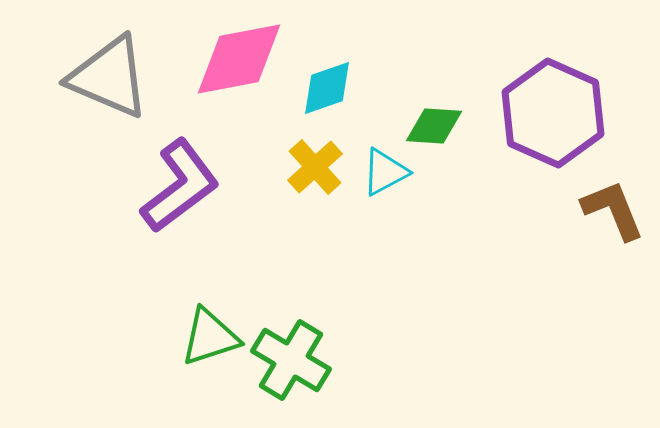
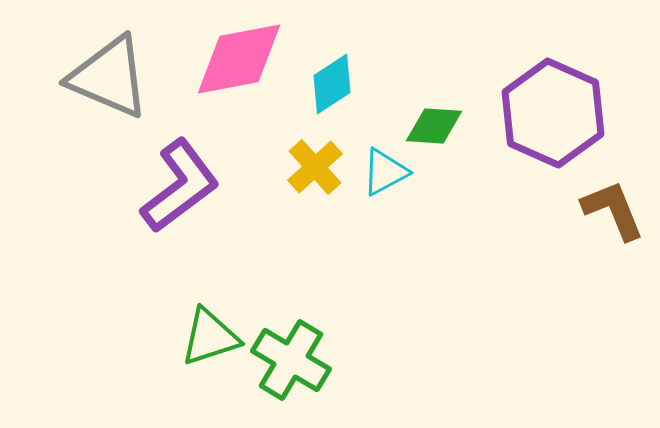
cyan diamond: moved 5 px right, 4 px up; rotated 14 degrees counterclockwise
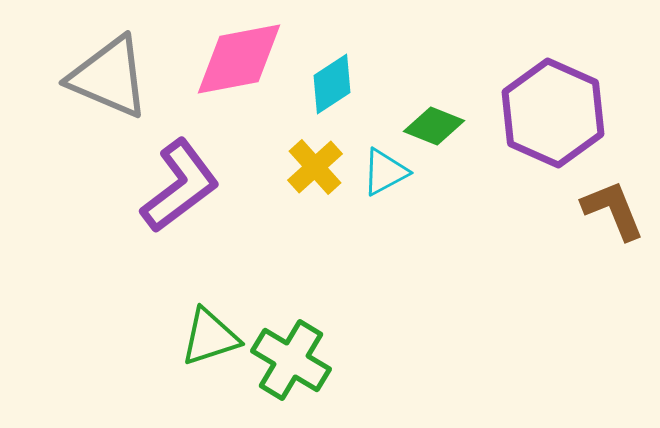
green diamond: rotated 18 degrees clockwise
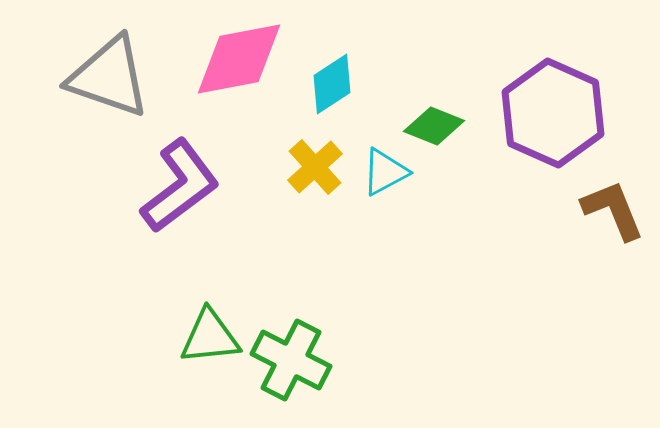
gray triangle: rotated 4 degrees counterclockwise
green triangle: rotated 12 degrees clockwise
green cross: rotated 4 degrees counterclockwise
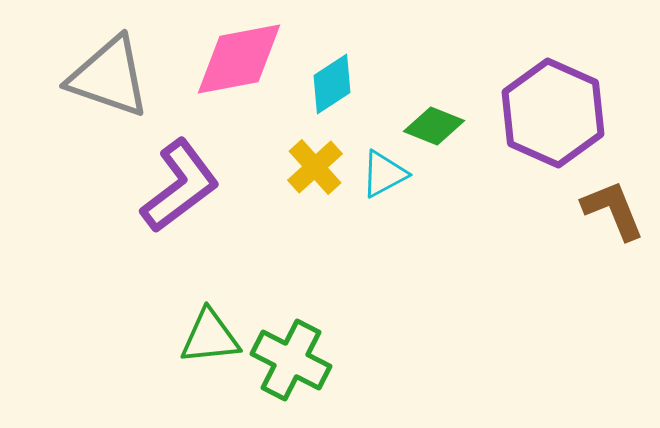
cyan triangle: moved 1 px left, 2 px down
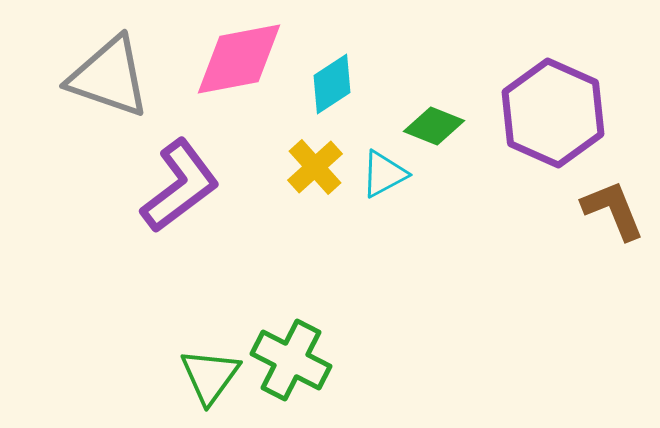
green triangle: moved 39 px down; rotated 48 degrees counterclockwise
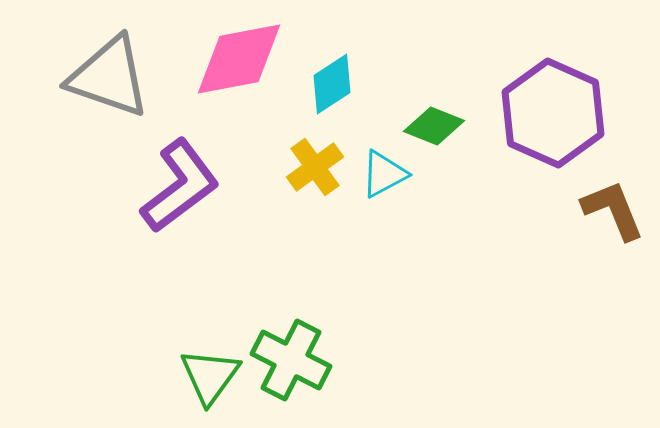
yellow cross: rotated 6 degrees clockwise
